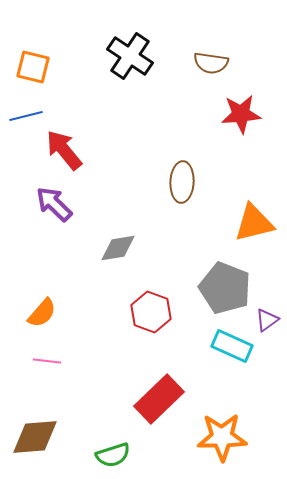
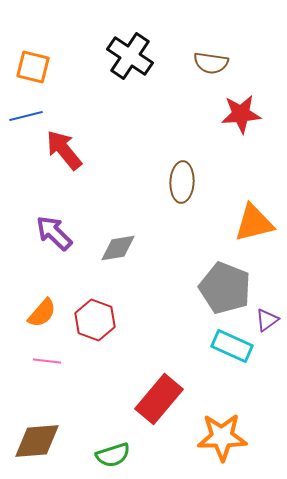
purple arrow: moved 29 px down
red hexagon: moved 56 px left, 8 px down
red rectangle: rotated 6 degrees counterclockwise
brown diamond: moved 2 px right, 4 px down
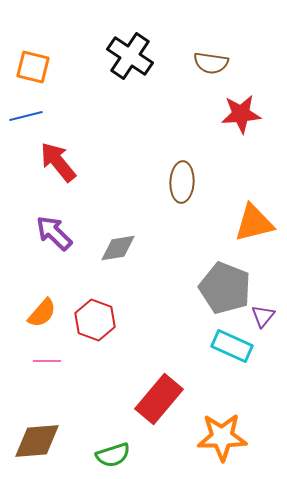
red arrow: moved 6 px left, 12 px down
purple triangle: moved 4 px left, 4 px up; rotated 15 degrees counterclockwise
pink line: rotated 8 degrees counterclockwise
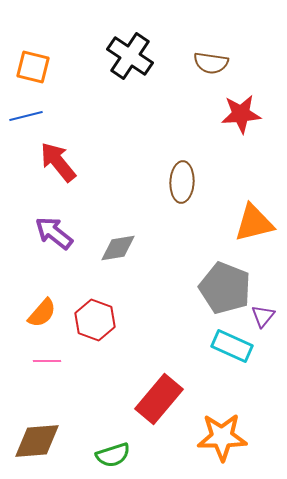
purple arrow: rotated 6 degrees counterclockwise
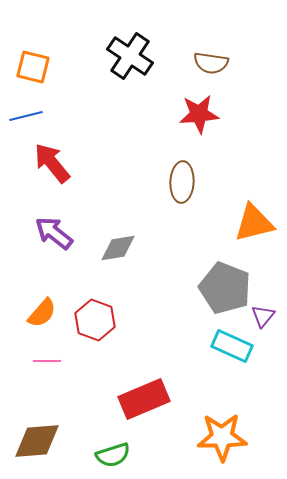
red star: moved 42 px left
red arrow: moved 6 px left, 1 px down
red rectangle: moved 15 px left; rotated 27 degrees clockwise
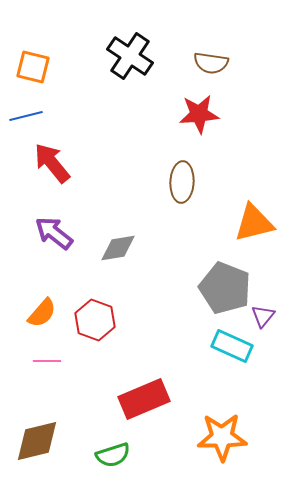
brown diamond: rotated 9 degrees counterclockwise
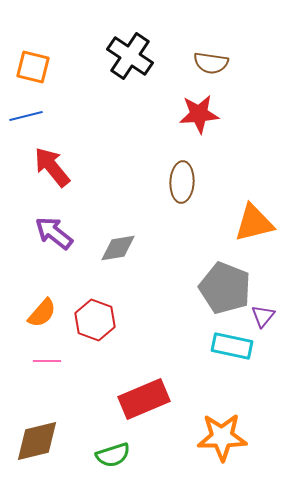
red arrow: moved 4 px down
cyan rectangle: rotated 12 degrees counterclockwise
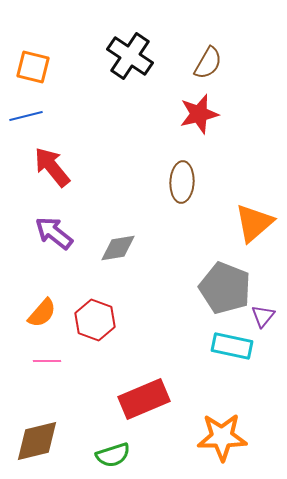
brown semicircle: moved 3 px left; rotated 68 degrees counterclockwise
red star: rotated 9 degrees counterclockwise
orange triangle: rotated 27 degrees counterclockwise
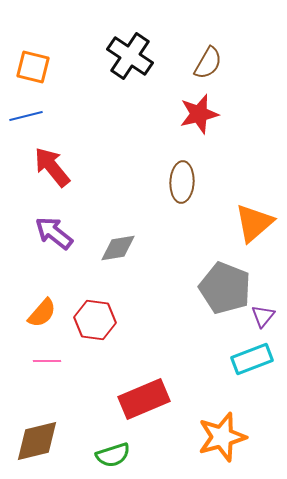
red hexagon: rotated 12 degrees counterclockwise
cyan rectangle: moved 20 px right, 13 px down; rotated 33 degrees counterclockwise
orange star: rotated 15 degrees counterclockwise
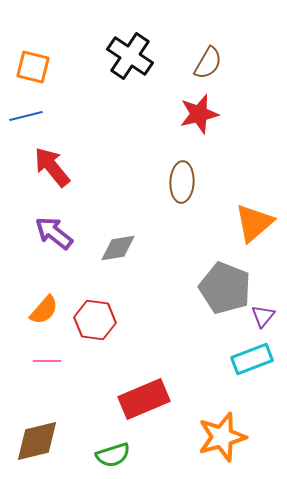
orange semicircle: moved 2 px right, 3 px up
